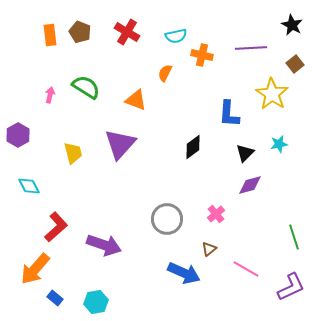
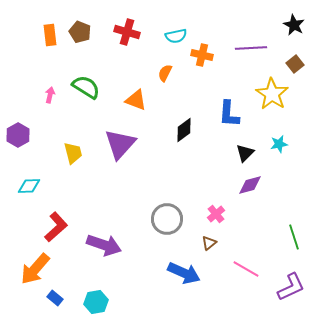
black star: moved 2 px right
red cross: rotated 15 degrees counterclockwise
black diamond: moved 9 px left, 17 px up
cyan diamond: rotated 65 degrees counterclockwise
brown triangle: moved 6 px up
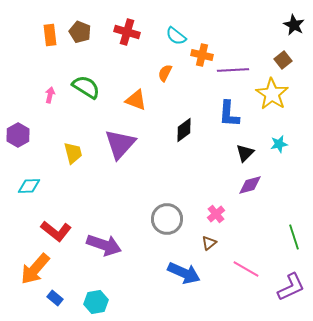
cyan semicircle: rotated 50 degrees clockwise
purple line: moved 18 px left, 22 px down
brown square: moved 12 px left, 4 px up
red L-shape: moved 4 px down; rotated 80 degrees clockwise
